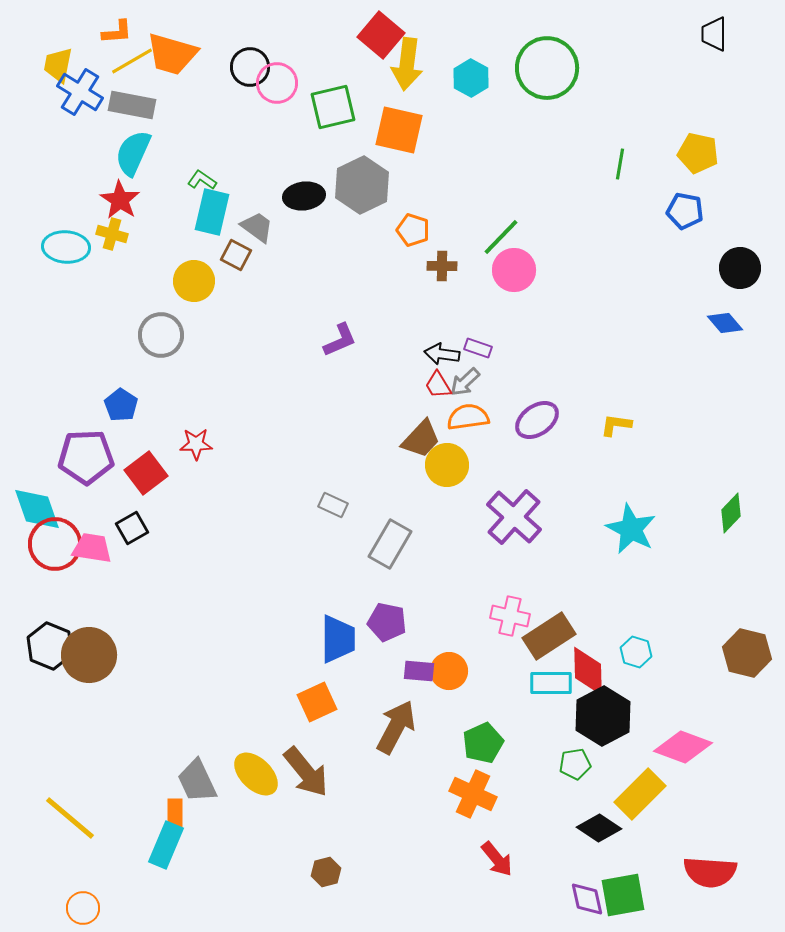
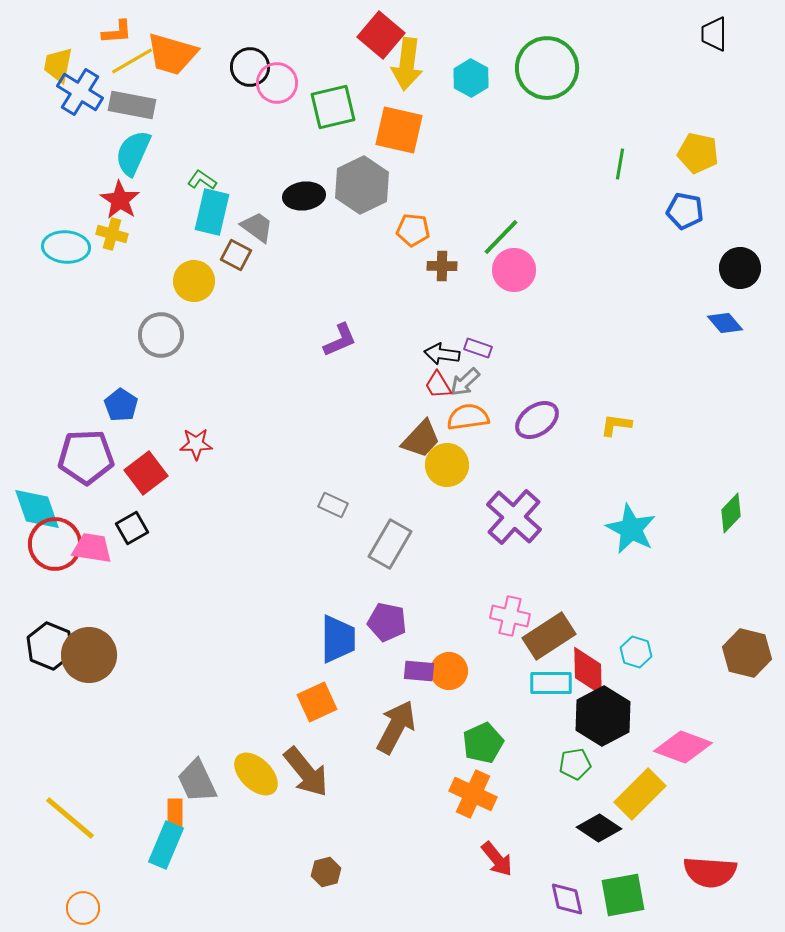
orange pentagon at (413, 230): rotated 12 degrees counterclockwise
purple diamond at (587, 899): moved 20 px left
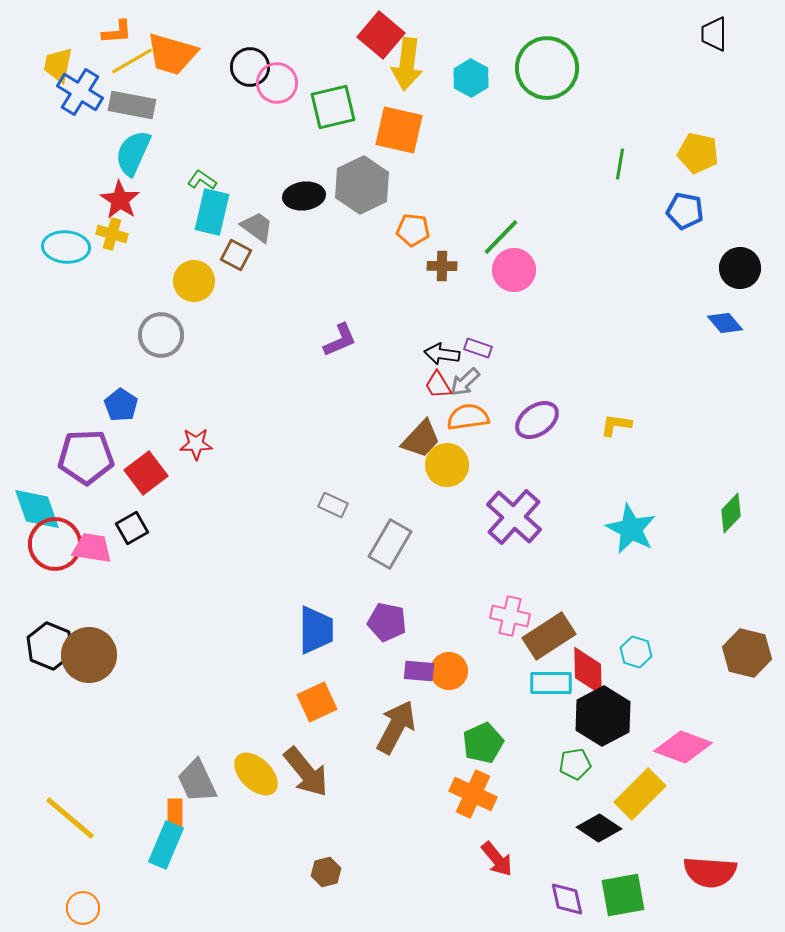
blue trapezoid at (338, 639): moved 22 px left, 9 px up
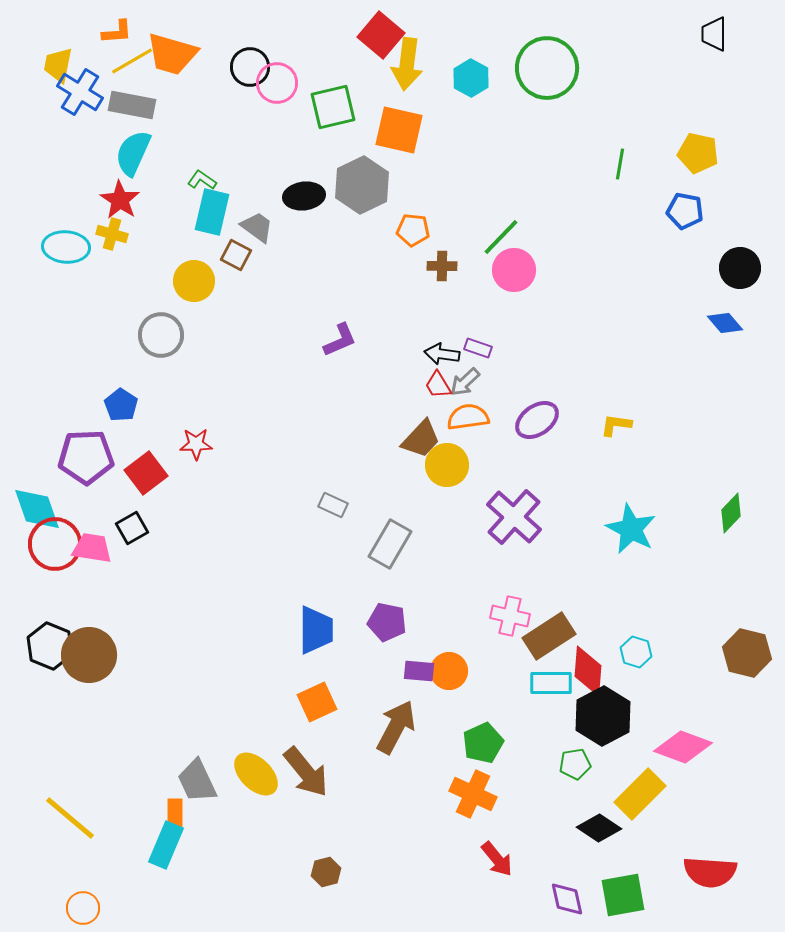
red diamond at (588, 671): rotated 6 degrees clockwise
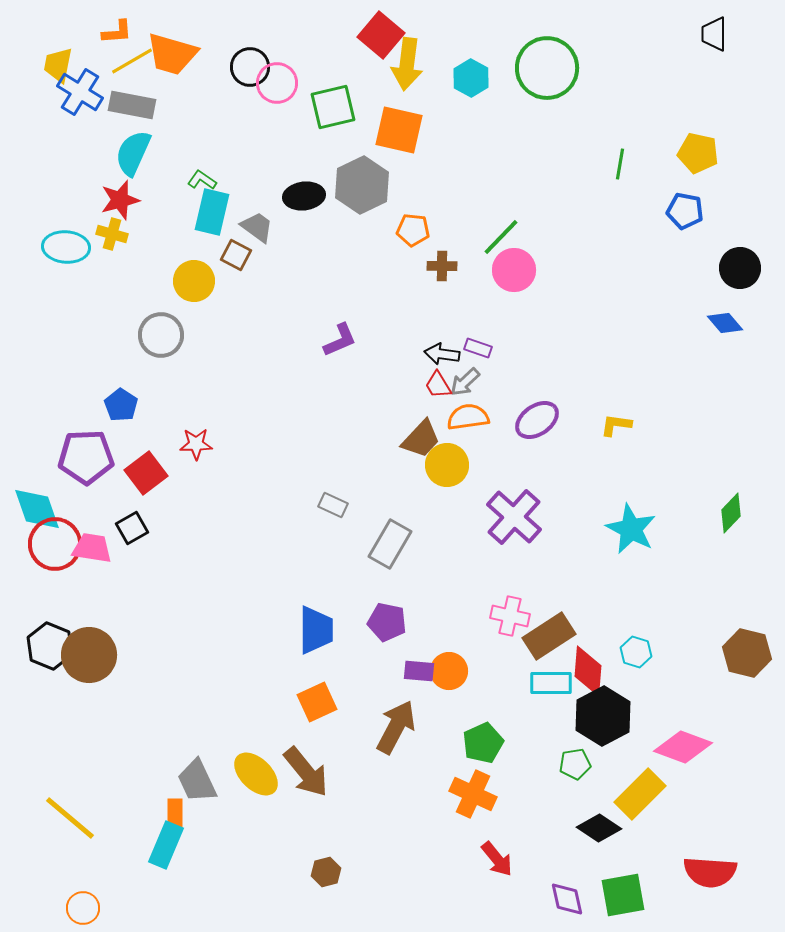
red star at (120, 200): rotated 24 degrees clockwise
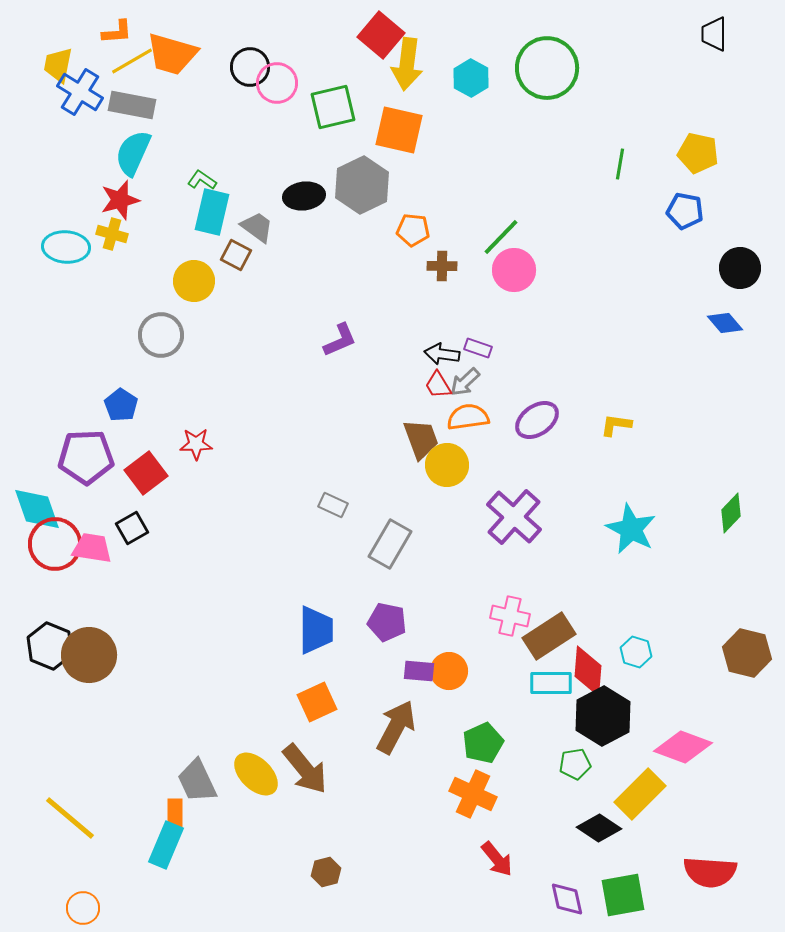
brown trapezoid at (421, 439): rotated 63 degrees counterclockwise
brown arrow at (306, 772): moved 1 px left, 3 px up
